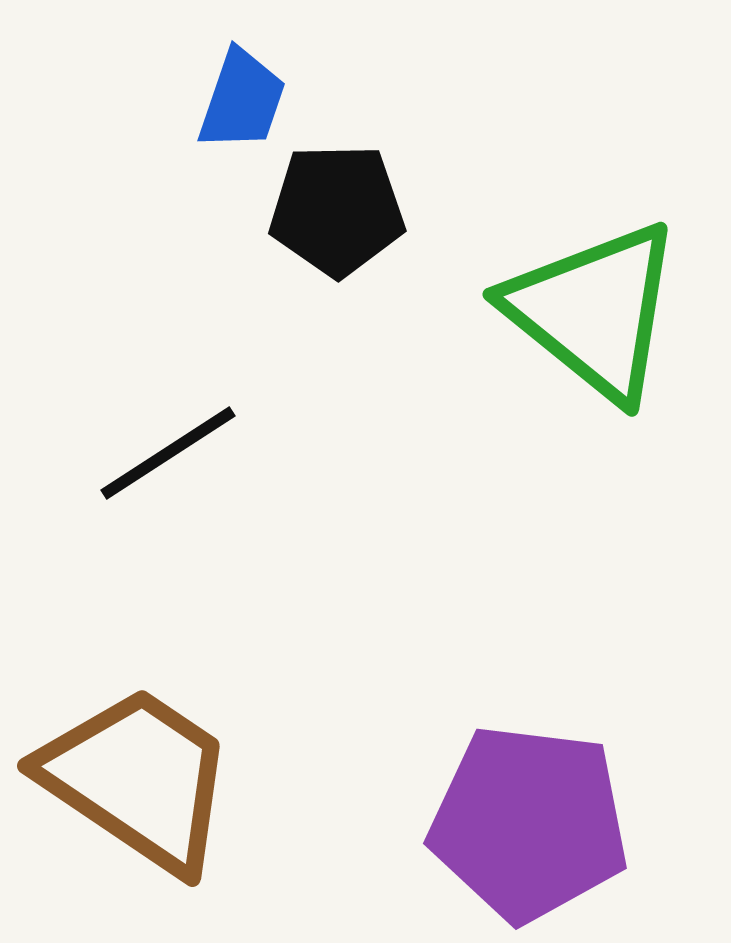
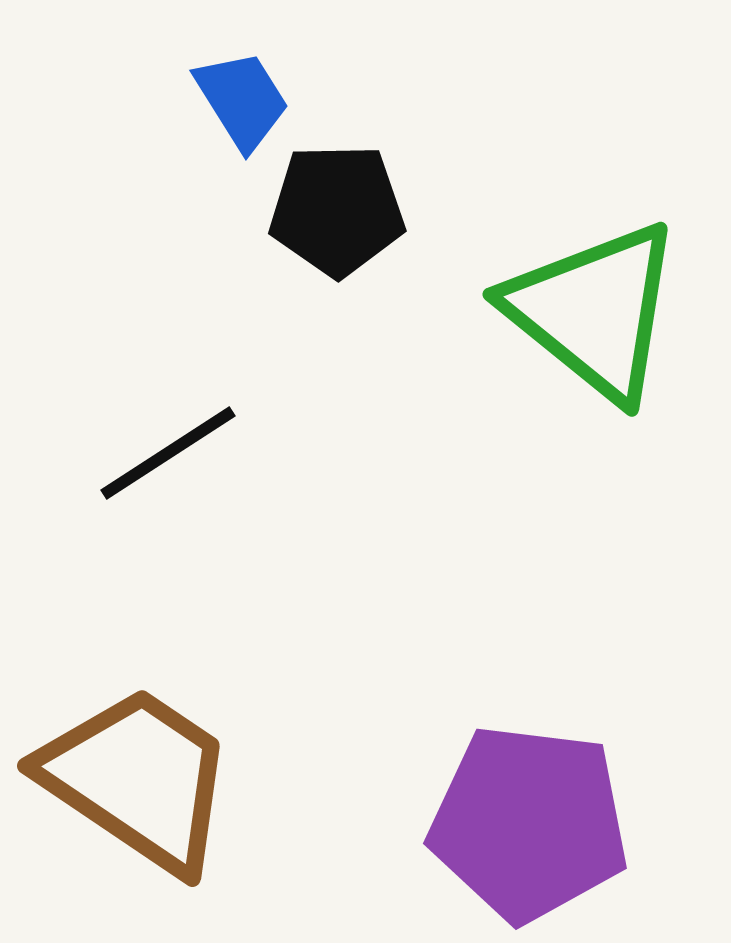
blue trapezoid: rotated 51 degrees counterclockwise
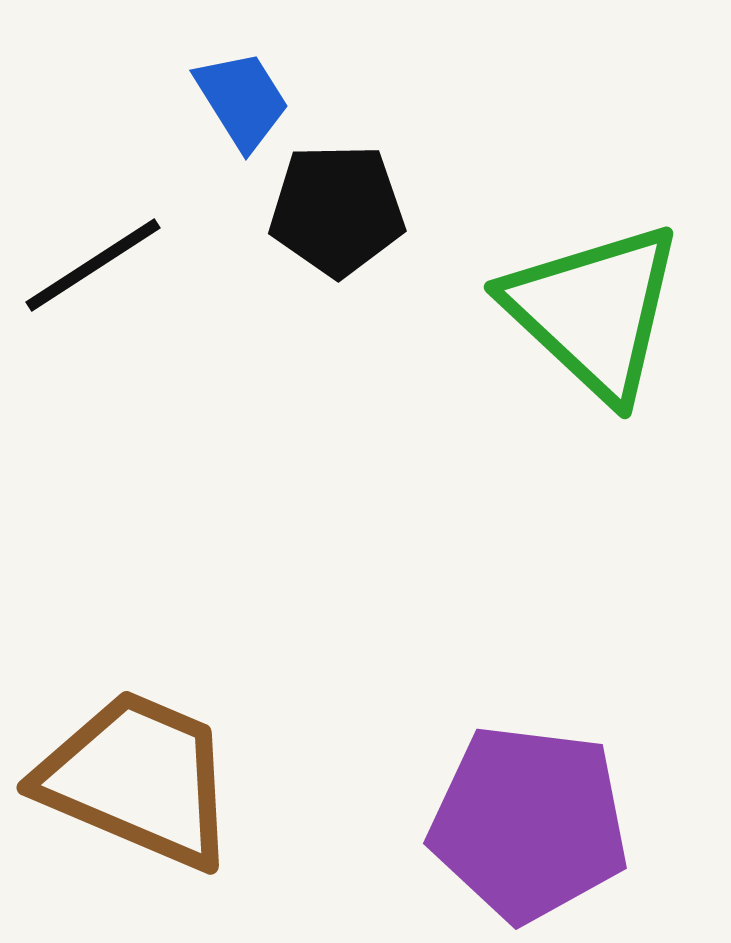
green triangle: rotated 4 degrees clockwise
black line: moved 75 px left, 188 px up
brown trapezoid: rotated 11 degrees counterclockwise
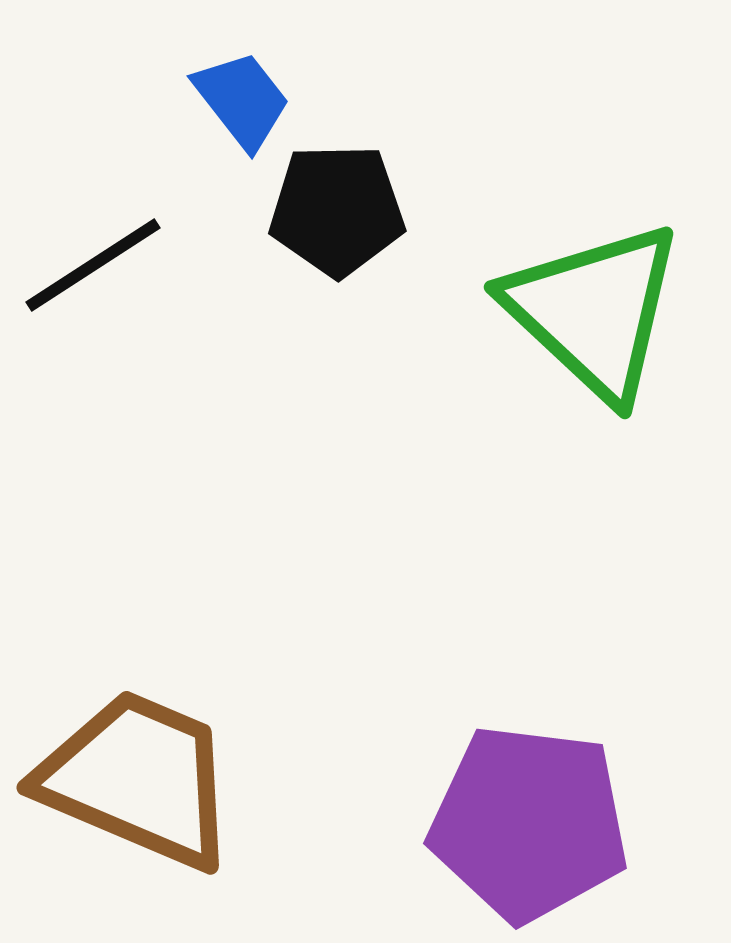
blue trapezoid: rotated 6 degrees counterclockwise
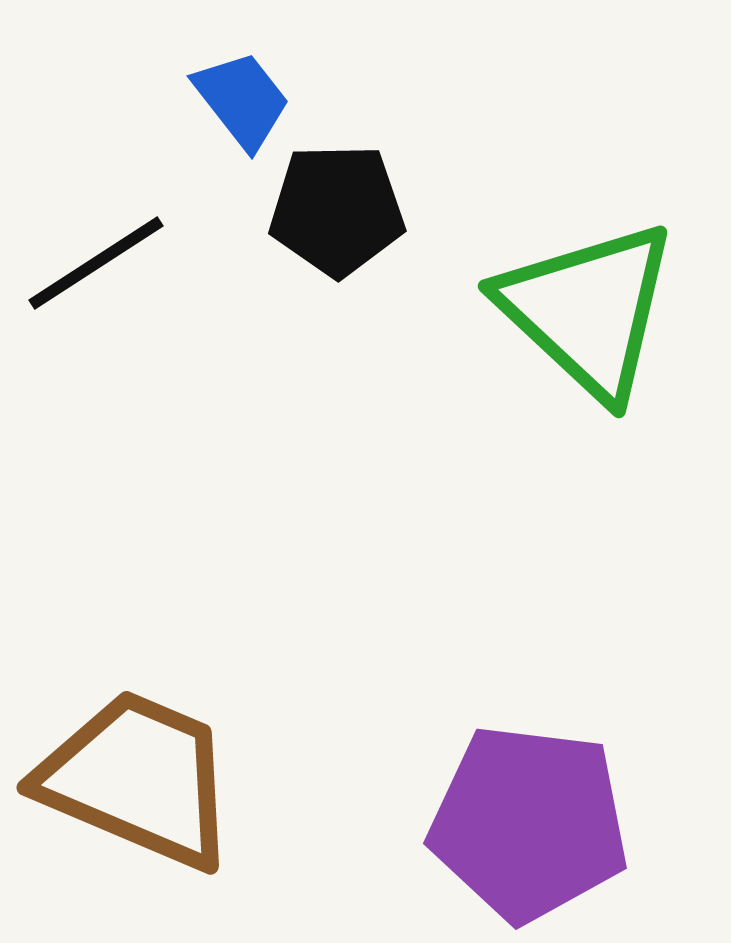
black line: moved 3 px right, 2 px up
green triangle: moved 6 px left, 1 px up
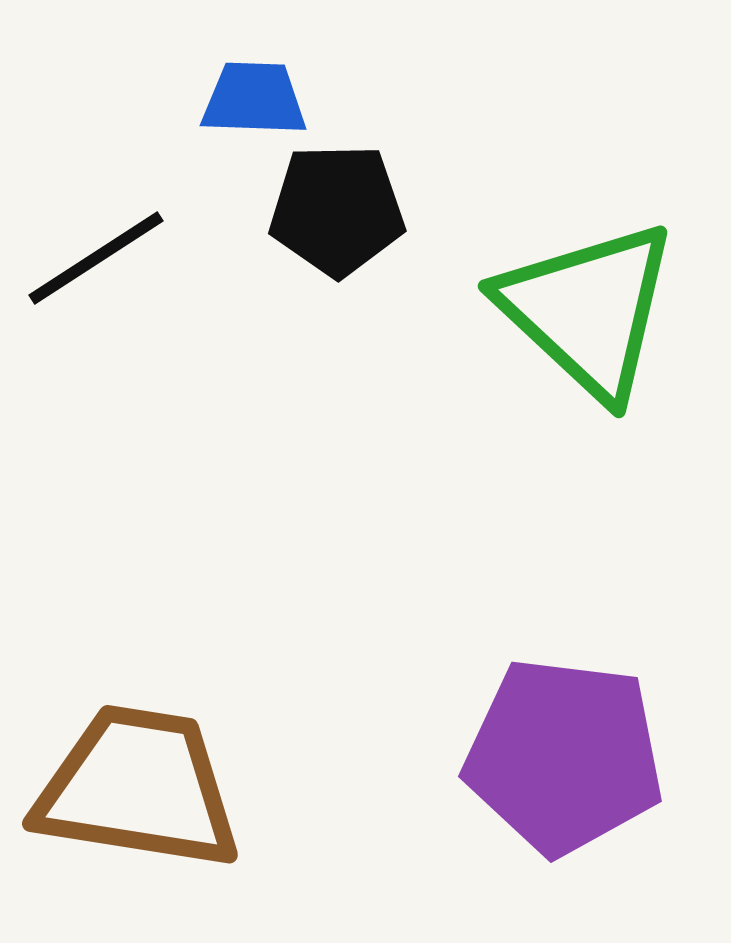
blue trapezoid: moved 12 px right, 1 px up; rotated 50 degrees counterclockwise
black line: moved 5 px up
brown trapezoid: moved 9 px down; rotated 14 degrees counterclockwise
purple pentagon: moved 35 px right, 67 px up
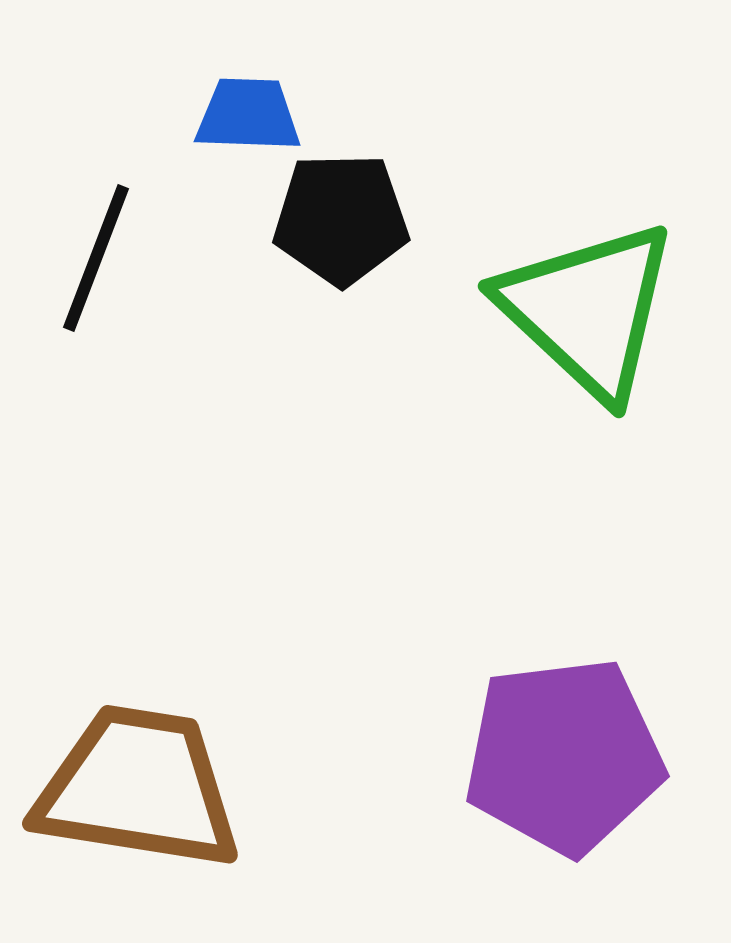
blue trapezoid: moved 6 px left, 16 px down
black pentagon: moved 4 px right, 9 px down
black line: rotated 36 degrees counterclockwise
purple pentagon: rotated 14 degrees counterclockwise
